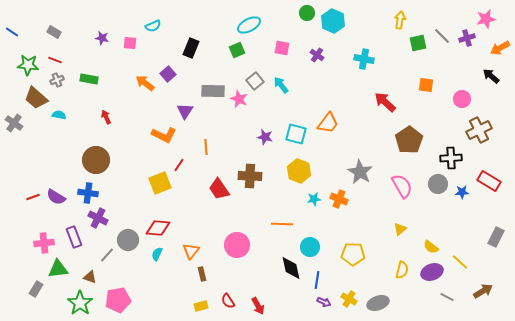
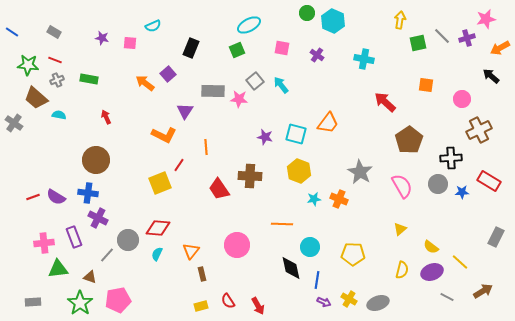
pink star at (239, 99): rotated 18 degrees counterclockwise
gray rectangle at (36, 289): moved 3 px left, 13 px down; rotated 56 degrees clockwise
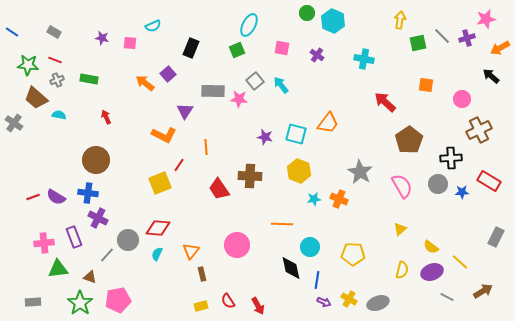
cyan ellipse at (249, 25): rotated 35 degrees counterclockwise
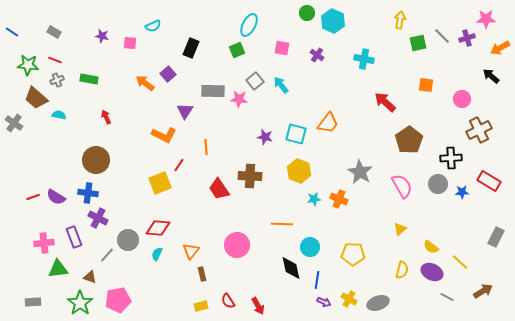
pink star at (486, 19): rotated 12 degrees clockwise
purple star at (102, 38): moved 2 px up
purple ellipse at (432, 272): rotated 45 degrees clockwise
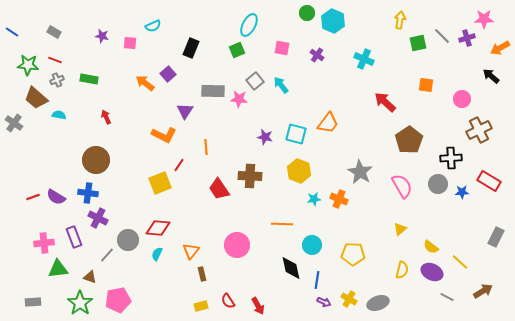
pink star at (486, 19): moved 2 px left
cyan cross at (364, 59): rotated 12 degrees clockwise
cyan circle at (310, 247): moved 2 px right, 2 px up
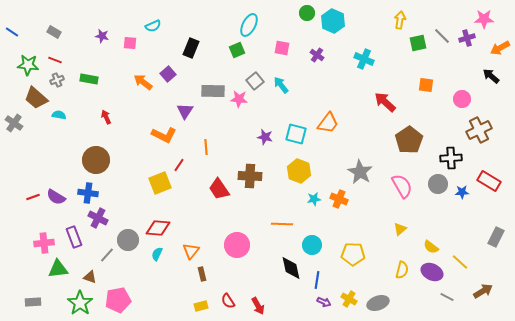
orange arrow at (145, 83): moved 2 px left, 1 px up
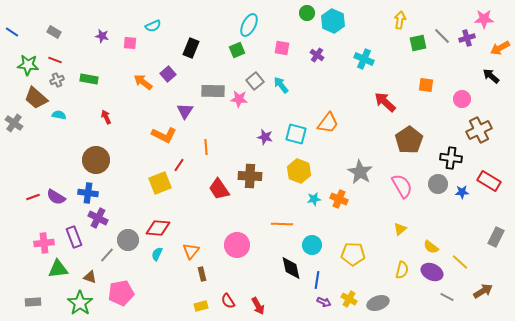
black cross at (451, 158): rotated 10 degrees clockwise
pink pentagon at (118, 300): moved 3 px right, 7 px up
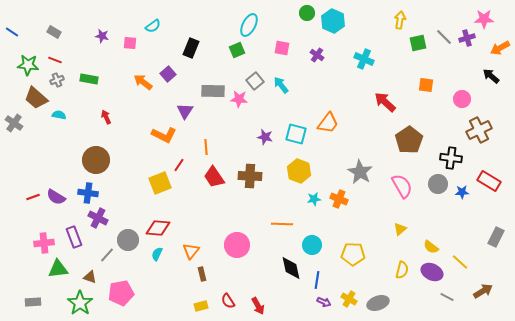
cyan semicircle at (153, 26): rotated 14 degrees counterclockwise
gray line at (442, 36): moved 2 px right, 1 px down
red trapezoid at (219, 189): moved 5 px left, 12 px up
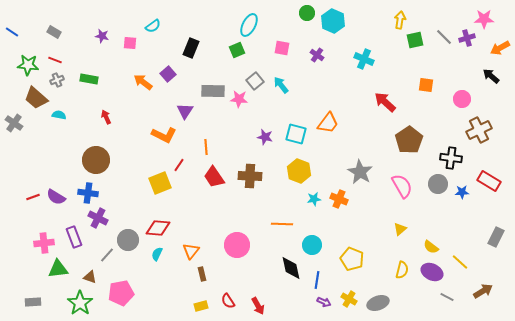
green square at (418, 43): moved 3 px left, 3 px up
yellow pentagon at (353, 254): moved 1 px left, 5 px down; rotated 20 degrees clockwise
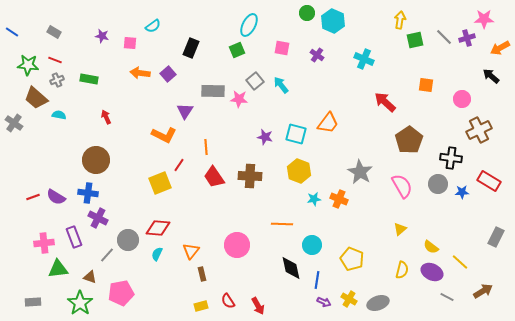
orange arrow at (143, 82): moved 3 px left, 9 px up; rotated 30 degrees counterclockwise
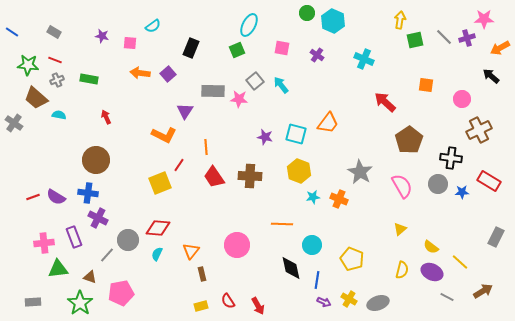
cyan star at (314, 199): moved 1 px left, 2 px up
